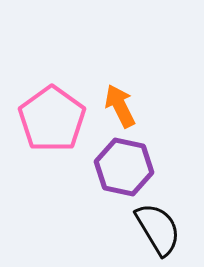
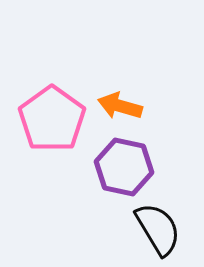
orange arrow: rotated 48 degrees counterclockwise
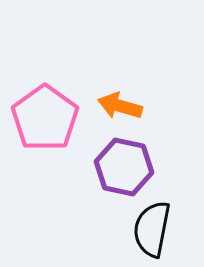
pink pentagon: moved 7 px left, 1 px up
black semicircle: moved 6 px left; rotated 138 degrees counterclockwise
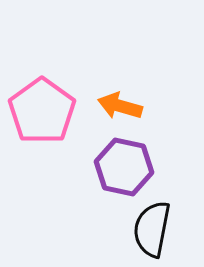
pink pentagon: moved 3 px left, 7 px up
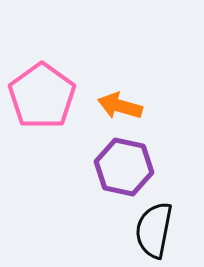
pink pentagon: moved 15 px up
black semicircle: moved 2 px right, 1 px down
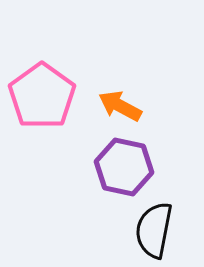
orange arrow: rotated 12 degrees clockwise
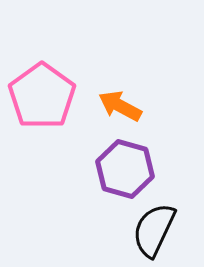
purple hexagon: moved 1 px right, 2 px down; rotated 4 degrees clockwise
black semicircle: rotated 14 degrees clockwise
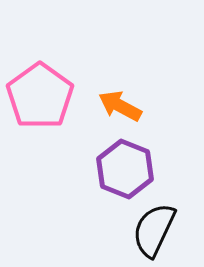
pink pentagon: moved 2 px left
purple hexagon: rotated 6 degrees clockwise
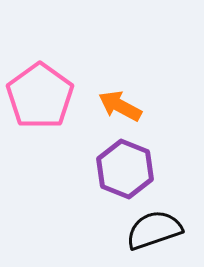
black semicircle: rotated 46 degrees clockwise
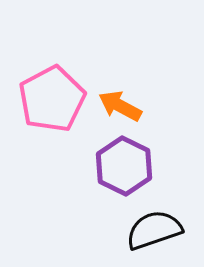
pink pentagon: moved 12 px right, 3 px down; rotated 8 degrees clockwise
purple hexagon: moved 1 px left, 3 px up; rotated 4 degrees clockwise
